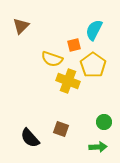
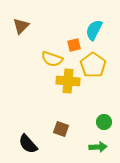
yellow cross: rotated 15 degrees counterclockwise
black semicircle: moved 2 px left, 6 px down
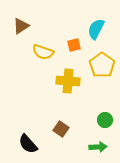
brown triangle: rotated 12 degrees clockwise
cyan semicircle: moved 2 px right, 1 px up
yellow semicircle: moved 9 px left, 7 px up
yellow pentagon: moved 9 px right
green circle: moved 1 px right, 2 px up
brown square: rotated 14 degrees clockwise
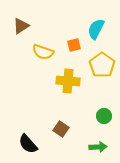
green circle: moved 1 px left, 4 px up
